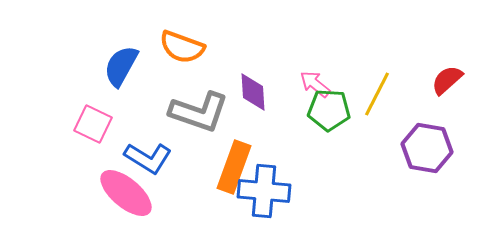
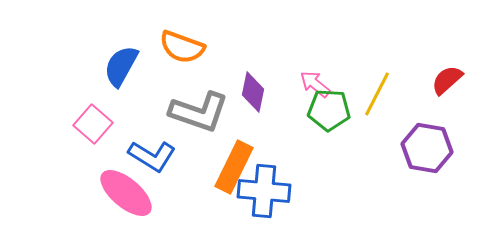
purple diamond: rotated 15 degrees clockwise
pink square: rotated 15 degrees clockwise
blue L-shape: moved 4 px right, 2 px up
orange rectangle: rotated 6 degrees clockwise
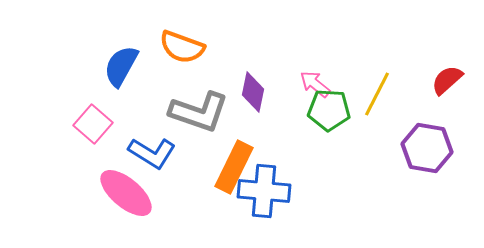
blue L-shape: moved 3 px up
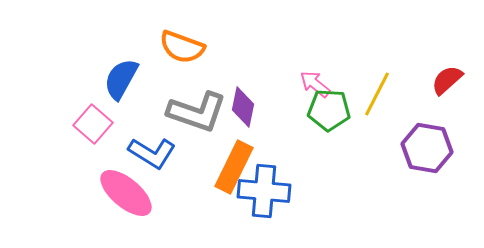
blue semicircle: moved 13 px down
purple diamond: moved 10 px left, 15 px down
gray L-shape: moved 2 px left
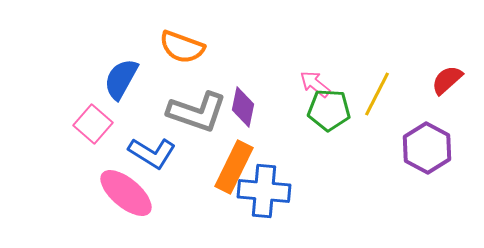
purple hexagon: rotated 18 degrees clockwise
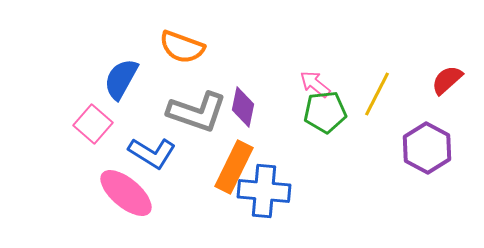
green pentagon: moved 4 px left, 2 px down; rotated 9 degrees counterclockwise
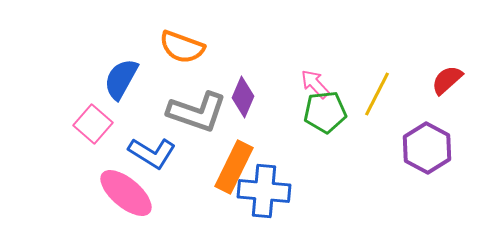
pink arrow: rotated 8 degrees clockwise
purple diamond: moved 10 px up; rotated 12 degrees clockwise
